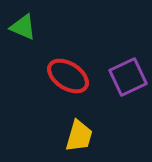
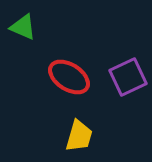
red ellipse: moved 1 px right, 1 px down
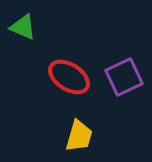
purple square: moved 4 px left
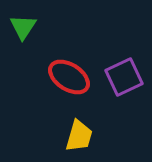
green triangle: rotated 40 degrees clockwise
